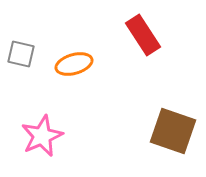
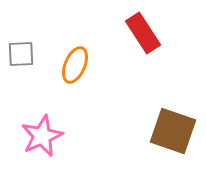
red rectangle: moved 2 px up
gray square: rotated 16 degrees counterclockwise
orange ellipse: moved 1 px right, 1 px down; rotated 51 degrees counterclockwise
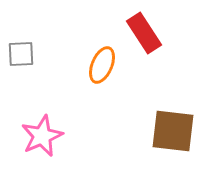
red rectangle: moved 1 px right
orange ellipse: moved 27 px right
brown square: rotated 12 degrees counterclockwise
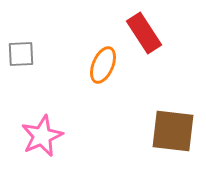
orange ellipse: moved 1 px right
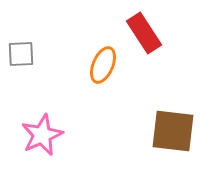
pink star: moved 1 px up
